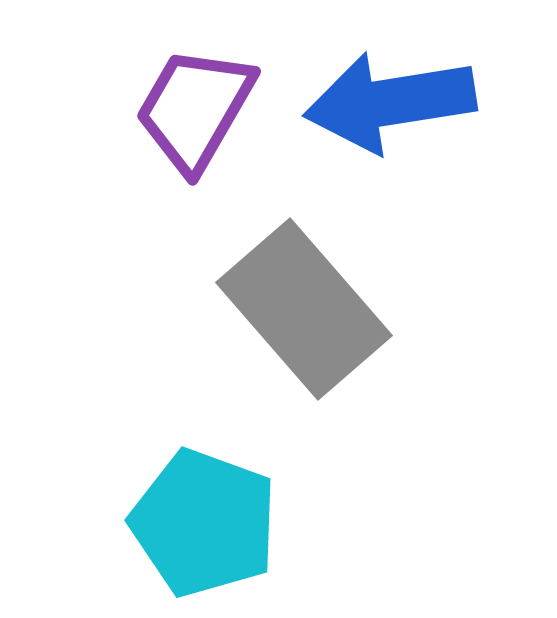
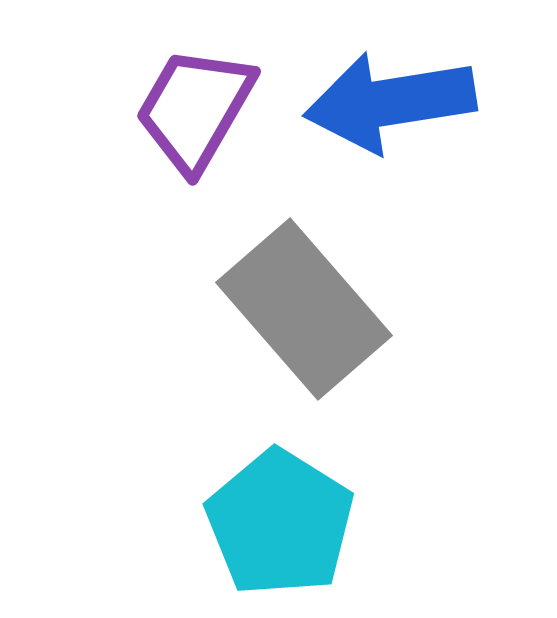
cyan pentagon: moved 76 px right; rotated 12 degrees clockwise
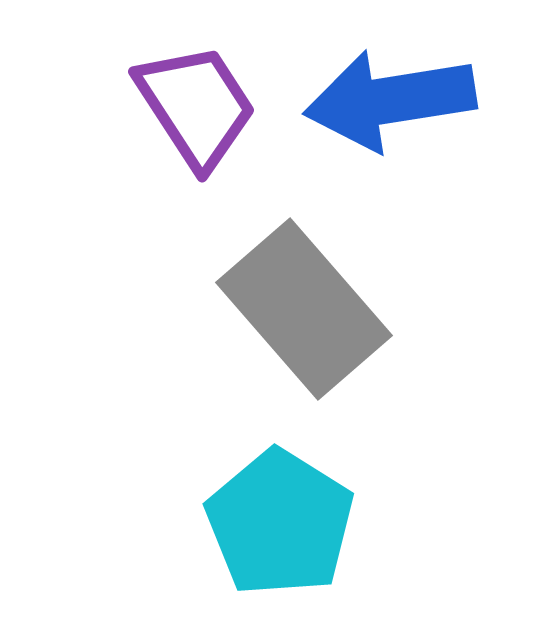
blue arrow: moved 2 px up
purple trapezoid: moved 1 px right, 3 px up; rotated 117 degrees clockwise
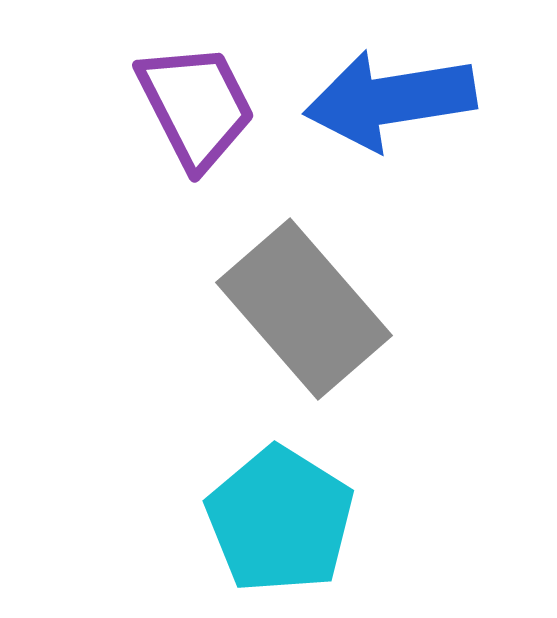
purple trapezoid: rotated 6 degrees clockwise
cyan pentagon: moved 3 px up
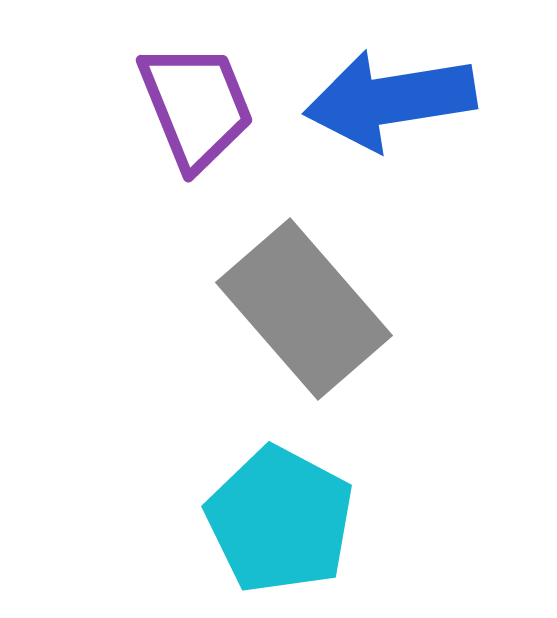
purple trapezoid: rotated 5 degrees clockwise
cyan pentagon: rotated 4 degrees counterclockwise
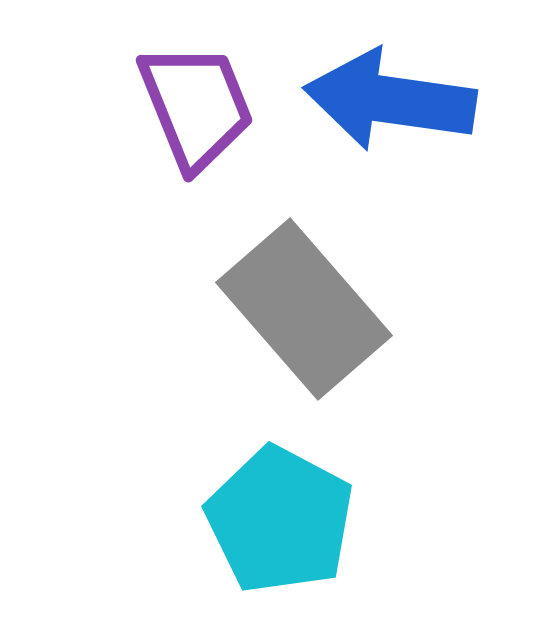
blue arrow: rotated 17 degrees clockwise
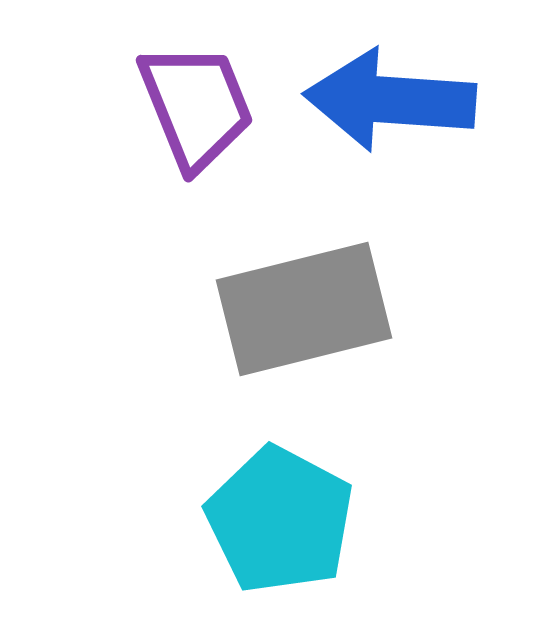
blue arrow: rotated 4 degrees counterclockwise
gray rectangle: rotated 63 degrees counterclockwise
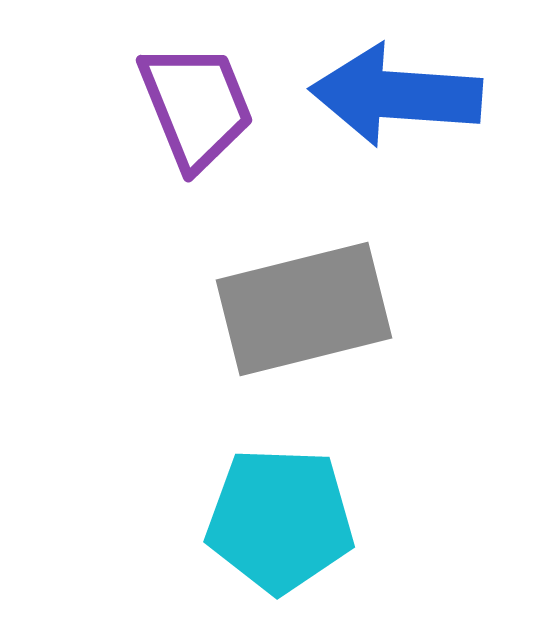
blue arrow: moved 6 px right, 5 px up
cyan pentagon: rotated 26 degrees counterclockwise
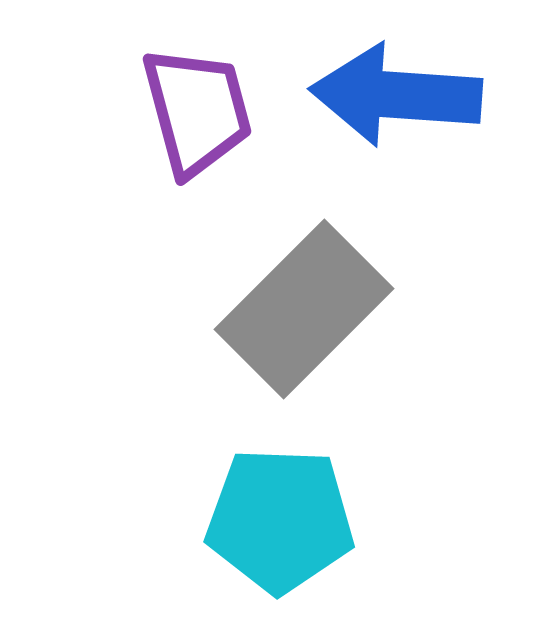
purple trapezoid: moved 1 px right, 5 px down; rotated 7 degrees clockwise
gray rectangle: rotated 31 degrees counterclockwise
